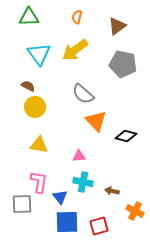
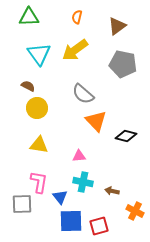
yellow circle: moved 2 px right, 1 px down
blue square: moved 4 px right, 1 px up
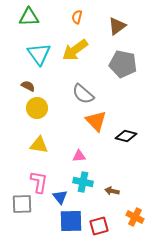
orange cross: moved 6 px down
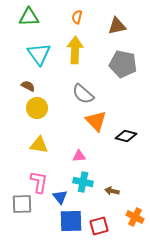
brown triangle: rotated 24 degrees clockwise
yellow arrow: rotated 128 degrees clockwise
